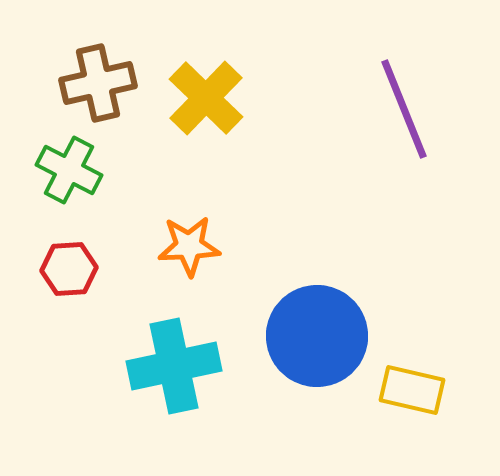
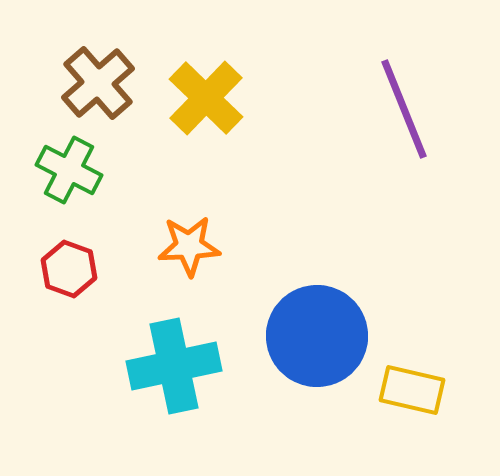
brown cross: rotated 28 degrees counterclockwise
red hexagon: rotated 24 degrees clockwise
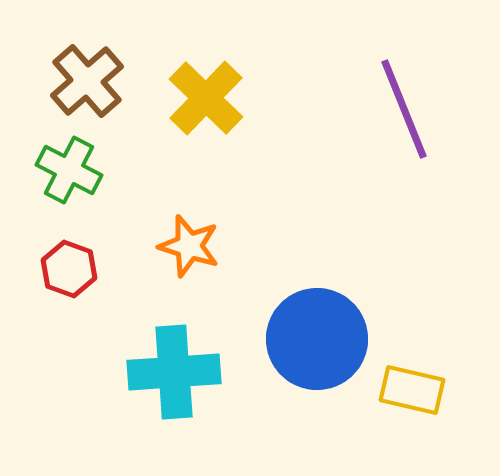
brown cross: moved 11 px left, 2 px up
orange star: rotated 20 degrees clockwise
blue circle: moved 3 px down
cyan cross: moved 6 px down; rotated 8 degrees clockwise
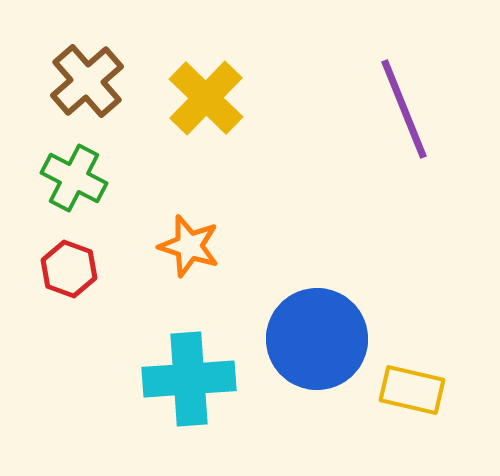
green cross: moved 5 px right, 8 px down
cyan cross: moved 15 px right, 7 px down
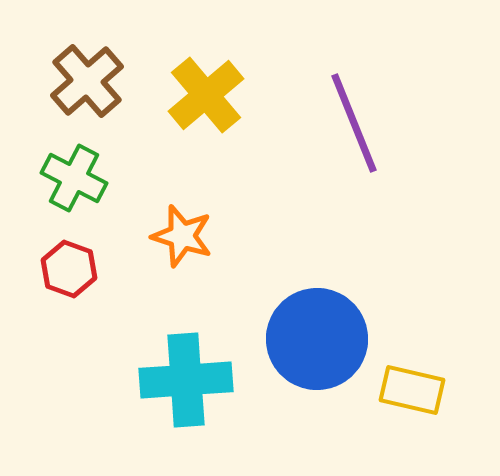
yellow cross: moved 3 px up; rotated 6 degrees clockwise
purple line: moved 50 px left, 14 px down
orange star: moved 7 px left, 10 px up
cyan cross: moved 3 px left, 1 px down
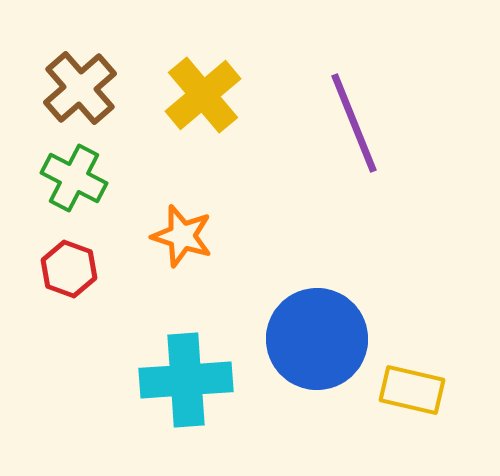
brown cross: moved 7 px left, 7 px down
yellow cross: moved 3 px left
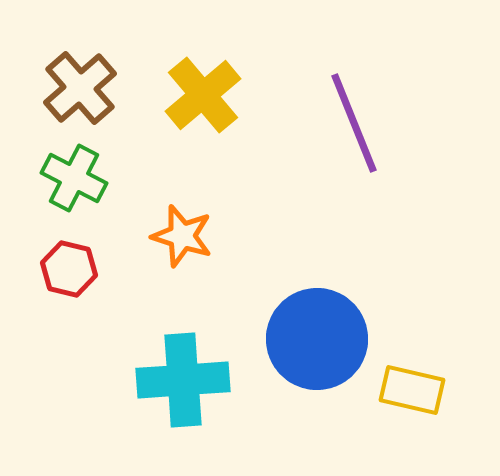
red hexagon: rotated 6 degrees counterclockwise
cyan cross: moved 3 px left
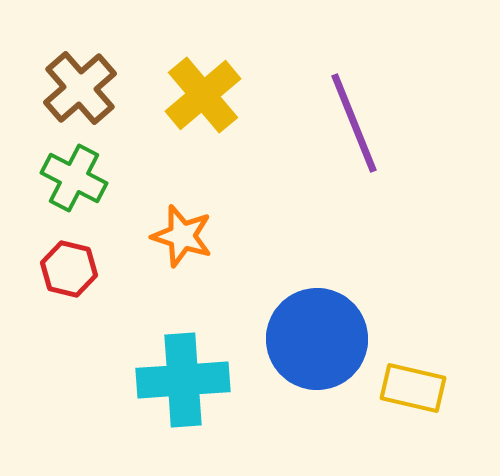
yellow rectangle: moved 1 px right, 2 px up
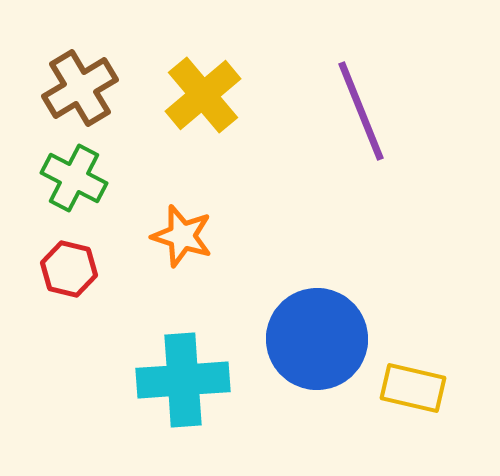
brown cross: rotated 10 degrees clockwise
purple line: moved 7 px right, 12 px up
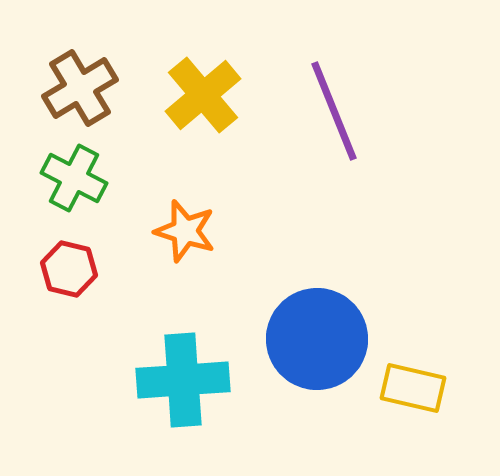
purple line: moved 27 px left
orange star: moved 3 px right, 5 px up
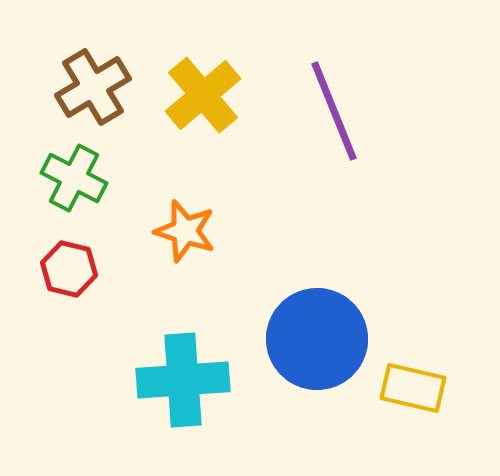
brown cross: moved 13 px right, 1 px up
